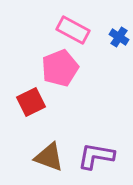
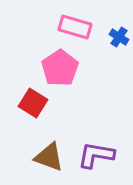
pink rectangle: moved 2 px right, 3 px up; rotated 12 degrees counterclockwise
pink pentagon: rotated 12 degrees counterclockwise
red square: moved 2 px right, 1 px down; rotated 32 degrees counterclockwise
purple L-shape: moved 1 px up
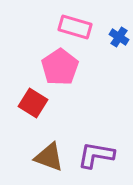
pink pentagon: moved 1 px up
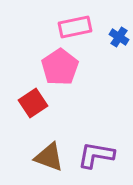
pink rectangle: rotated 28 degrees counterclockwise
red square: rotated 24 degrees clockwise
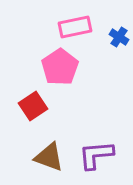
red square: moved 3 px down
purple L-shape: rotated 15 degrees counterclockwise
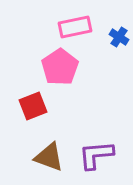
red square: rotated 12 degrees clockwise
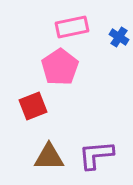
pink rectangle: moved 3 px left
brown triangle: rotated 20 degrees counterclockwise
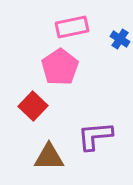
blue cross: moved 1 px right, 2 px down
red square: rotated 24 degrees counterclockwise
purple L-shape: moved 1 px left, 19 px up
